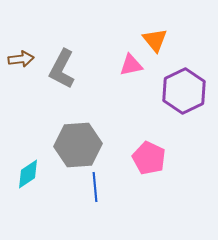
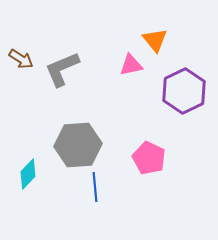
brown arrow: rotated 40 degrees clockwise
gray L-shape: rotated 39 degrees clockwise
cyan diamond: rotated 12 degrees counterclockwise
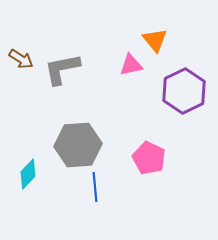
gray L-shape: rotated 12 degrees clockwise
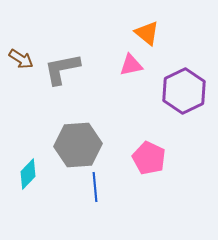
orange triangle: moved 8 px left, 7 px up; rotated 12 degrees counterclockwise
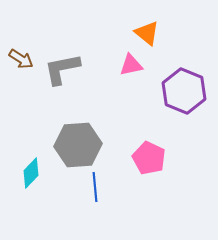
purple hexagon: rotated 12 degrees counterclockwise
cyan diamond: moved 3 px right, 1 px up
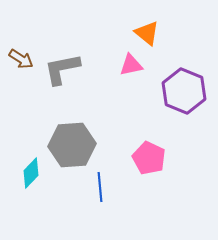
gray hexagon: moved 6 px left
blue line: moved 5 px right
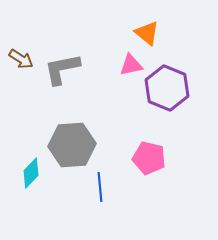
purple hexagon: moved 17 px left, 3 px up
pink pentagon: rotated 12 degrees counterclockwise
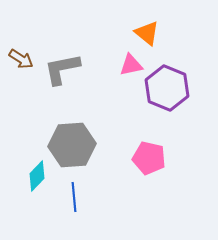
cyan diamond: moved 6 px right, 3 px down
blue line: moved 26 px left, 10 px down
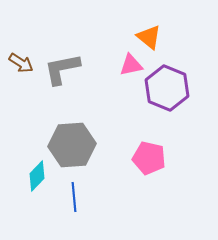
orange triangle: moved 2 px right, 4 px down
brown arrow: moved 4 px down
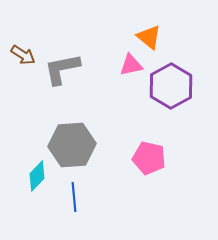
brown arrow: moved 2 px right, 8 px up
purple hexagon: moved 4 px right, 2 px up; rotated 9 degrees clockwise
